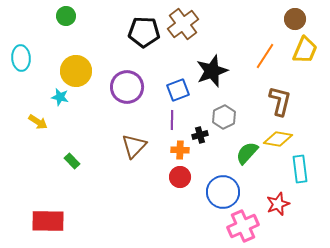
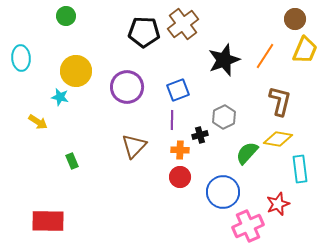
black star: moved 12 px right, 11 px up
green rectangle: rotated 21 degrees clockwise
pink cross: moved 5 px right
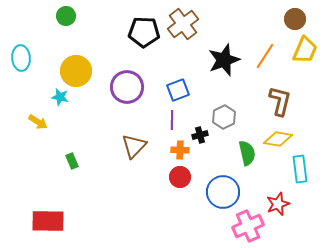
green semicircle: rotated 125 degrees clockwise
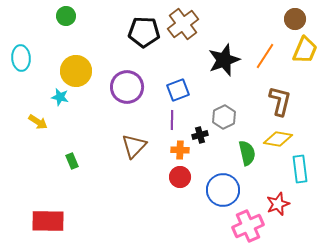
blue circle: moved 2 px up
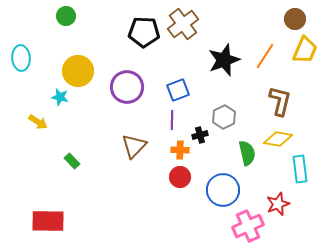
yellow circle: moved 2 px right
green rectangle: rotated 21 degrees counterclockwise
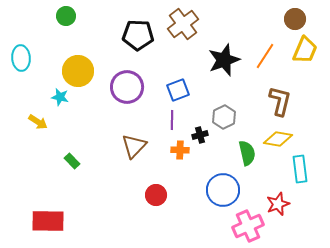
black pentagon: moved 6 px left, 3 px down
red circle: moved 24 px left, 18 px down
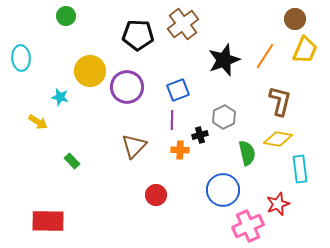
yellow circle: moved 12 px right
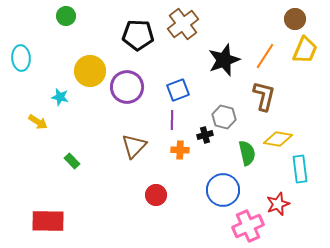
brown L-shape: moved 16 px left, 5 px up
gray hexagon: rotated 20 degrees counterclockwise
black cross: moved 5 px right
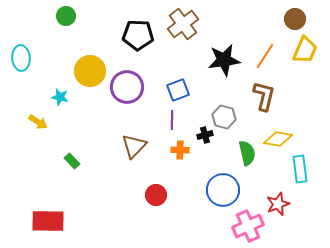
black star: rotated 12 degrees clockwise
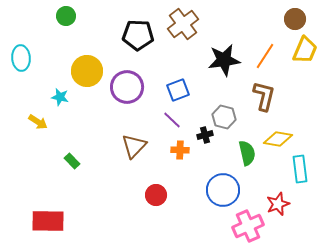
yellow circle: moved 3 px left
purple line: rotated 48 degrees counterclockwise
